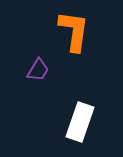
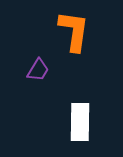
white rectangle: rotated 18 degrees counterclockwise
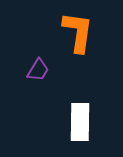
orange L-shape: moved 4 px right, 1 px down
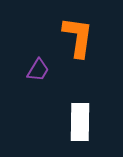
orange L-shape: moved 5 px down
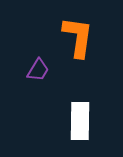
white rectangle: moved 1 px up
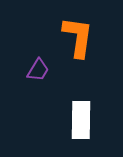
white rectangle: moved 1 px right, 1 px up
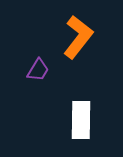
orange L-shape: rotated 30 degrees clockwise
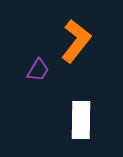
orange L-shape: moved 2 px left, 4 px down
